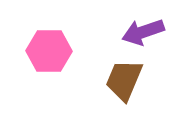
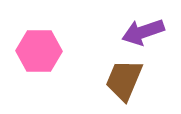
pink hexagon: moved 10 px left
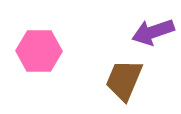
purple arrow: moved 10 px right
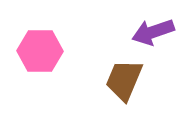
pink hexagon: moved 1 px right
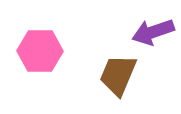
brown trapezoid: moved 6 px left, 5 px up
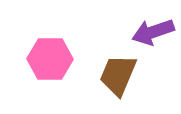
pink hexagon: moved 10 px right, 8 px down
